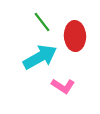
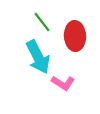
cyan arrow: moved 2 px left; rotated 92 degrees clockwise
pink L-shape: moved 3 px up
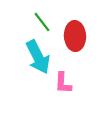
pink L-shape: rotated 60 degrees clockwise
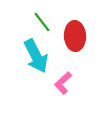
cyan arrow: moved 2 px left, 1 px up
pink L-shape: rotated 45 degrees clockwise
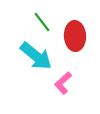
cyan arrow: rotated 24 degrees counterclockwise
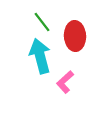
cyan arrow: moved 4 px right; rotated 144 degrees counterclockwise
pink L-shape: moved 2 px right, 1 px up
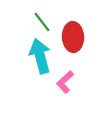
red ellipse: moved 2 px left, 1 px down
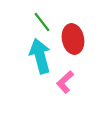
red ellipse: moved 2 px down; rotated 8 degrees counterclockwise
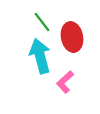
red ellipse: moved 1 px left, 2 px up
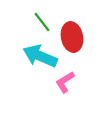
cyan arrow: rotated 52 degrees counterclockwise
pink L-shape: rotated 10 degrees clockwise
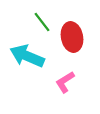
cyan arrow: moved 13 px left
